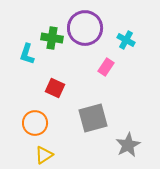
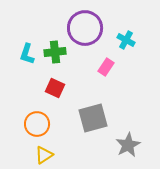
green cross: moved 3 px right, 14 px down; rotated 15 degrees counterclockwise
orange circle: moved 2 px right, 1 px down
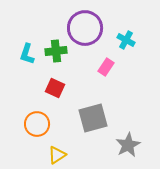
green cross: moved 1 px right, 1 px up
yellow triangle: moved 13 px right
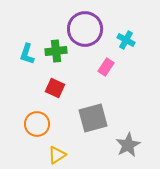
purple circle: moved 1 px down
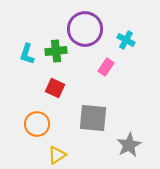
gray square: rotated 20 degrees clockwise
gray star: moved 1 px right
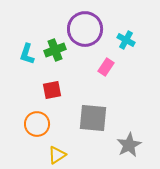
green cross: moved 1 px left, 1 px up; rotated 15 degrees counterclockwise
red square: moved 3 px left, 2 px down; rotated 36 degrees counterclockwise
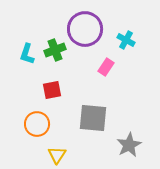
yellow triangle: rotated 24 degrees counterclockwise
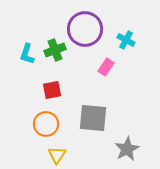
orange circle: moved 9 px right
gray star: moved 2 px left, 4 px down
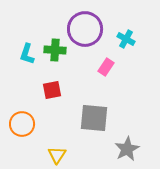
cyan cross: moved 1 px up
green cross: rotated 25 degrees clockwise
gray square: moved 1 px right
orange circle: moved 24 px left
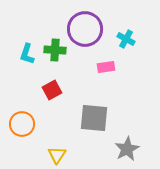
pink rectangle: rotated 48 degrees clockwise
red square: rotated 18 degrees counterclockwise
